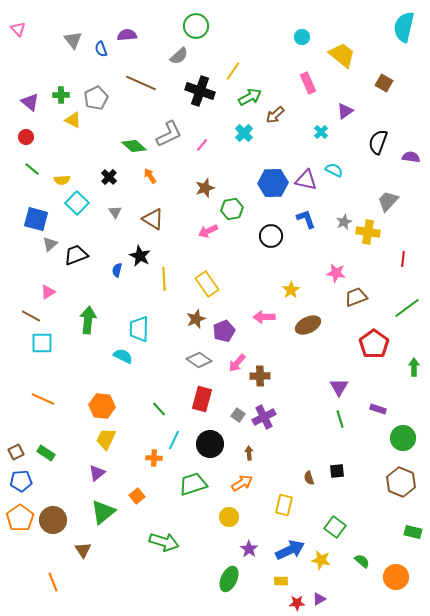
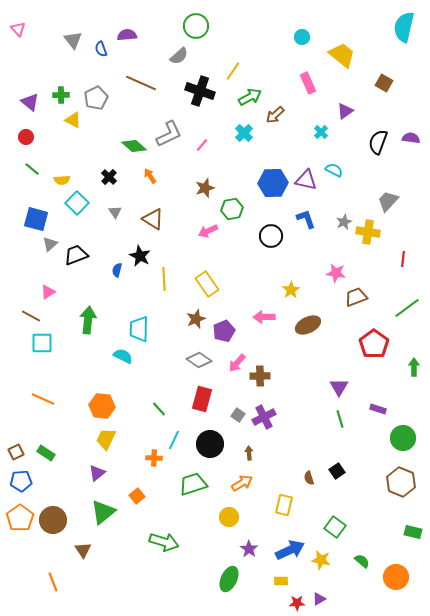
purple semicircle at (411, 157): moved 19 px up
black square at (337, 471): rotated 28 degrees counterclockwise
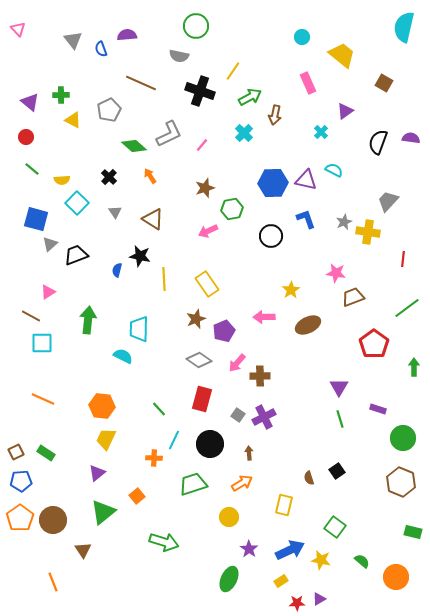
gray semicircle at (179, 56): rotated 54 degrees clockwise
gray pentagon at (96, 98): moved 13 px right, 12 px down
brown arrow at (275, 115): rotated 36 degrees counterclockwise
black star at (140, 256): rotated 15 degrees counterclockwise
brown trapezoid at (356, 297): moved 3 px left
yellow rectangle at (281, 581): rotated 32 degrees counterclockwise
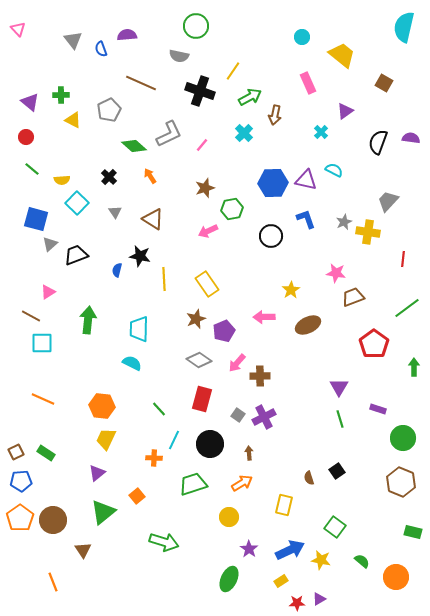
cyan semicircle at (123, 356): moved 9 px right, 7 px down
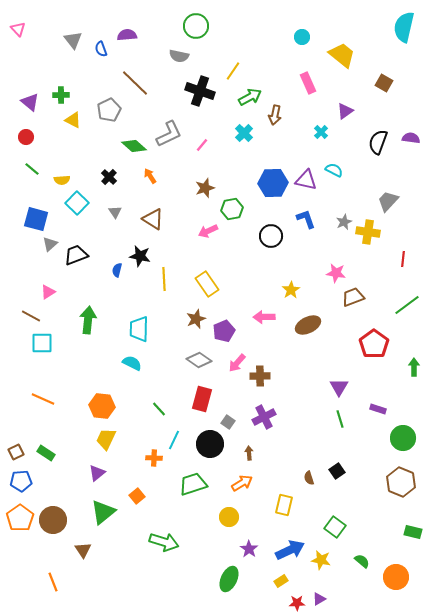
brown line at (141, 83): moved 6 px left; rotated 20 degrees clockwise
green line at (407, 308): moved 3 px up
gray square at (238, 415): moved 10 px left, 7 px down
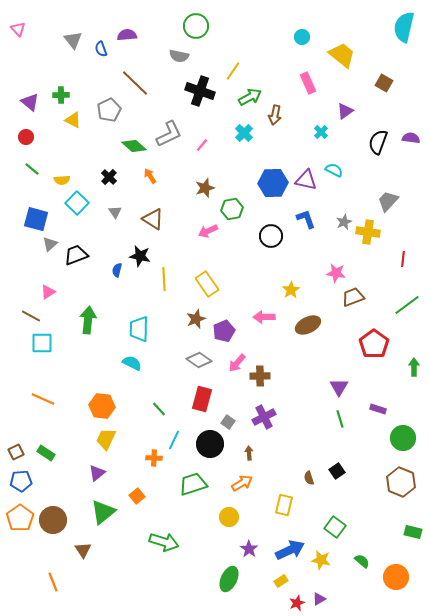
red star at (297, 603): rotated 21 degrees counterclockwise
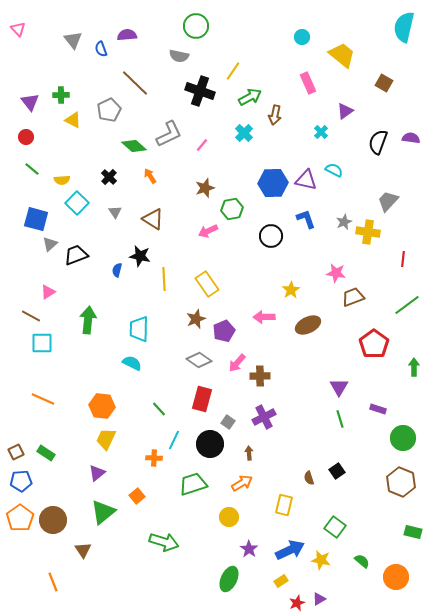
purple triangle at (30, 102): rotated 12 degrees clockwise
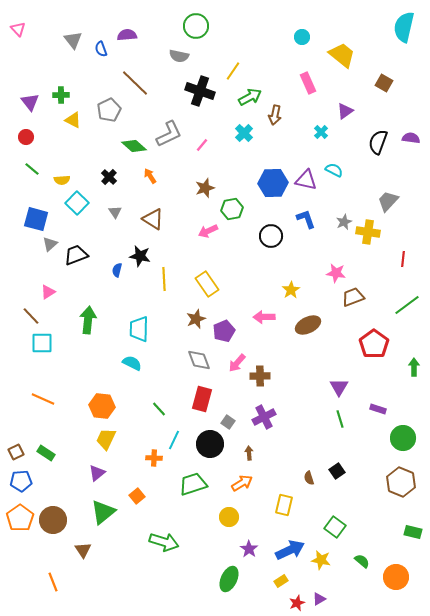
brown line at (31, 316): rotated 18 degrees clockwise
gray diamond at (199, 360): rotated 35 degrees clockwise
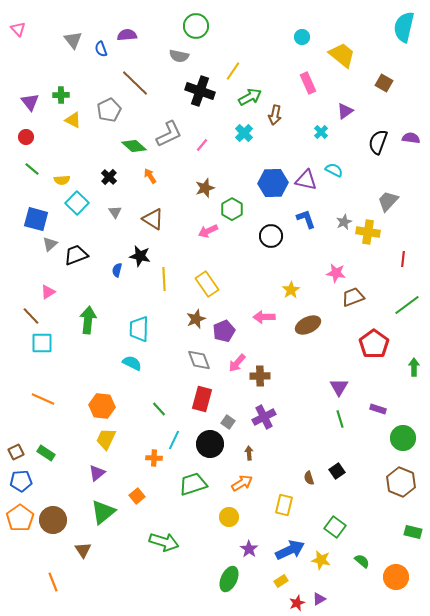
green hexagon at (232, 209): rotated 20 degrees counterclockwise
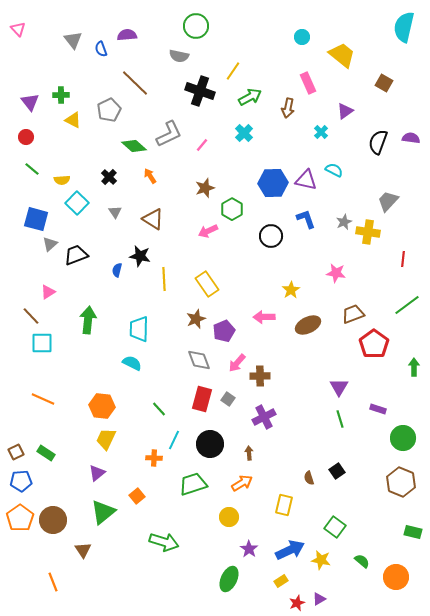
brown arrow at (275, 115): moved 13 px right, 7 px up
brown trapezoid at (353, 297): moved 17 px down
gray square at (228, 422): moved 23 px up
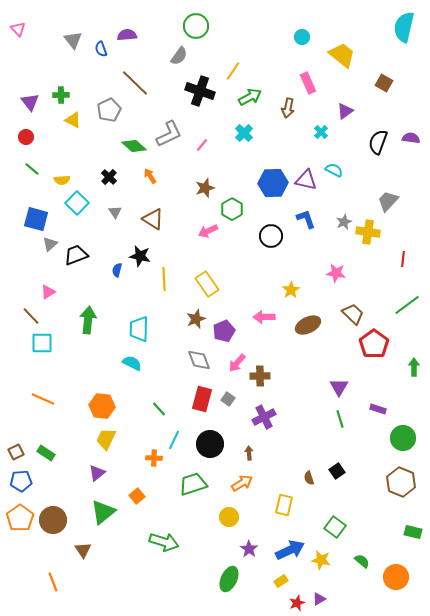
gray semicircle at (179, 56): rotated 66 degrees counterclockwise
brown trapezoid at (353, 314): rotated 65 degrees clockwise
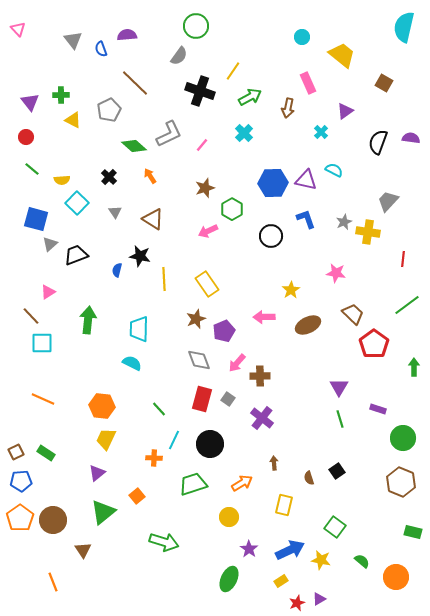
purple cross at (264, 417): moved 2 px left, 1 px down; rotated 25 degrees counterclockwise
brown arrow at (249, 453): moved 25 px right, 10 px down
